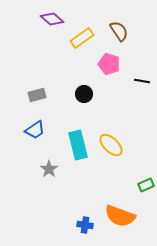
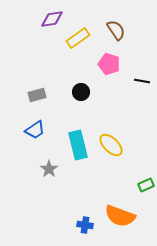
purple diamond: rotated 50 degrees counterclockwise
brown semicircle: moved 3 px left, 1 px up
yellow rectangle: moved 4 px left
black circle: moved 3 px left, 2 px up
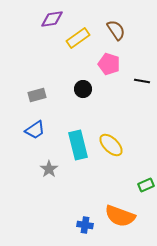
black circle: moved 2 px right, 3 px up
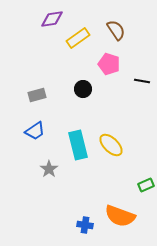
blue trapezoid: moved 1 px down
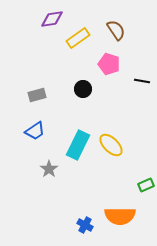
cyan rectangle: rotated 40 degrees clockwise
orange semicircle: rotated 20 degrees counterclockwise
blue cross: rotated 21 degrees clockwise
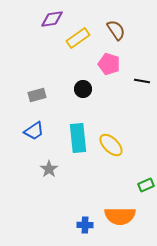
blue trapezoid: moved 1 px left
cyan rectangle: moved 7 px up; rotated 32 degrees counterclockwise
blue cross: rotated 28 degrees counterclockwise
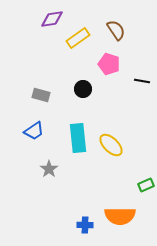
gray rectangle: moved 4 px right; rotated 30 degrees clockwise
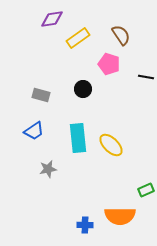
brown semicircle: moved 5 px right, 5 px down
black line: moved 4 px right, 4 px up
gray star: moved 1 px left; rotated 24 degrees clockwise
green rectangle: moved 5 px down
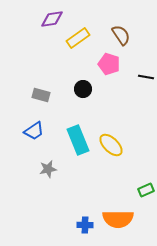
cyan rectangle: moved 2 px down; rotated 16 degrees counterclockwise
orange semicircle: moved 2 px left, 3 px down
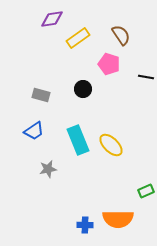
green rectangle: moved 1 px down
